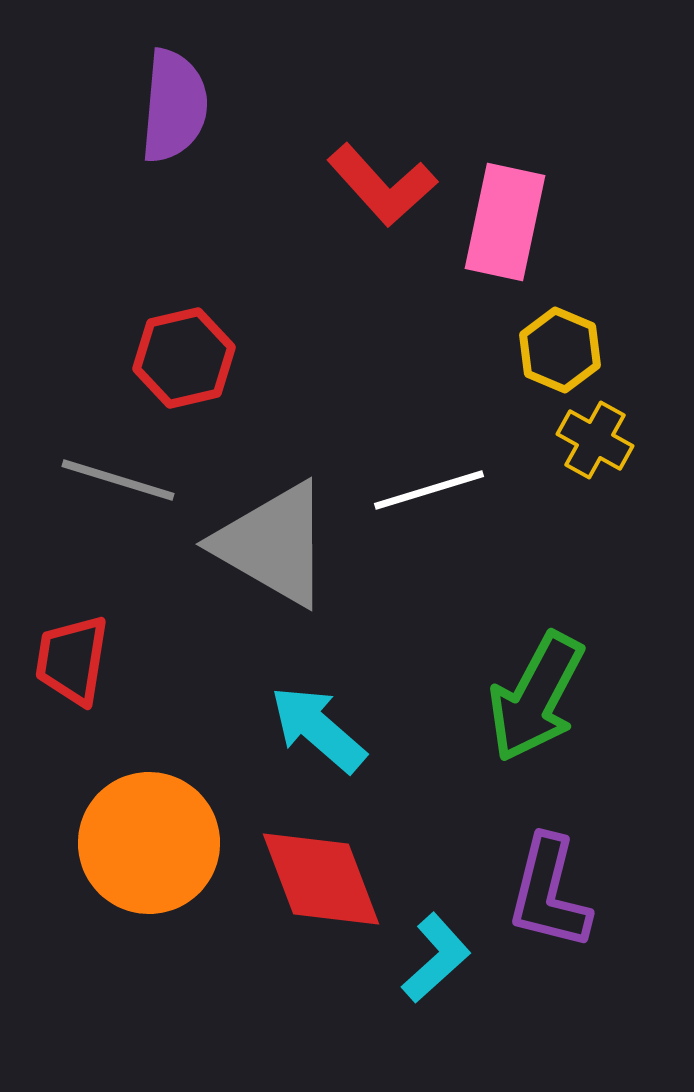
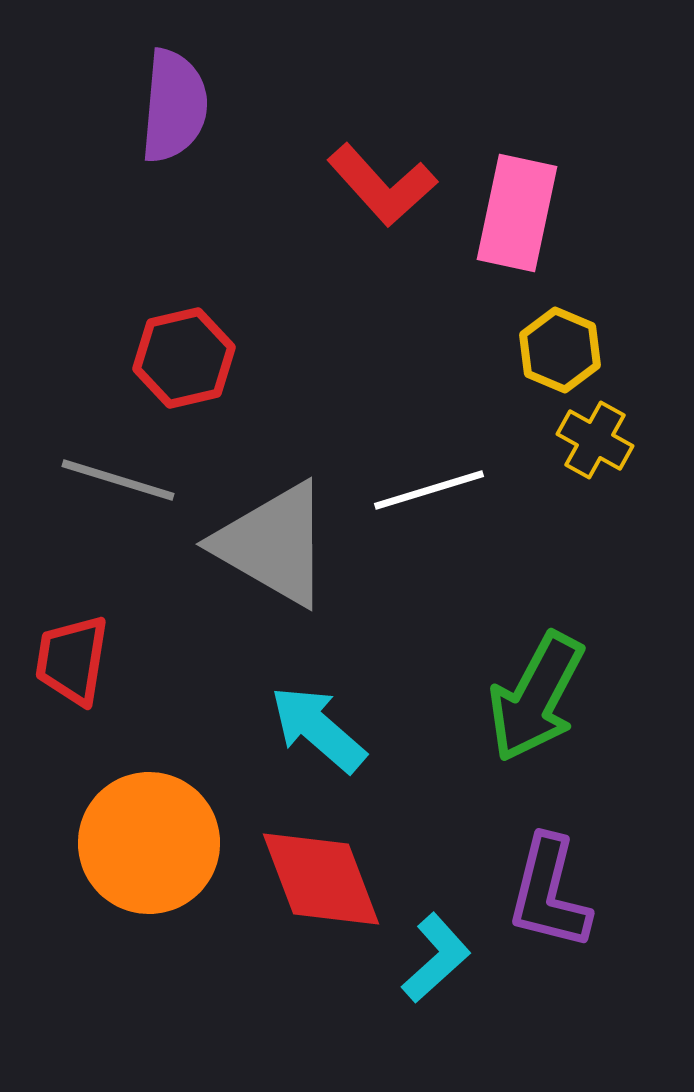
pink rectangle: moved 12 px right, 9 px up
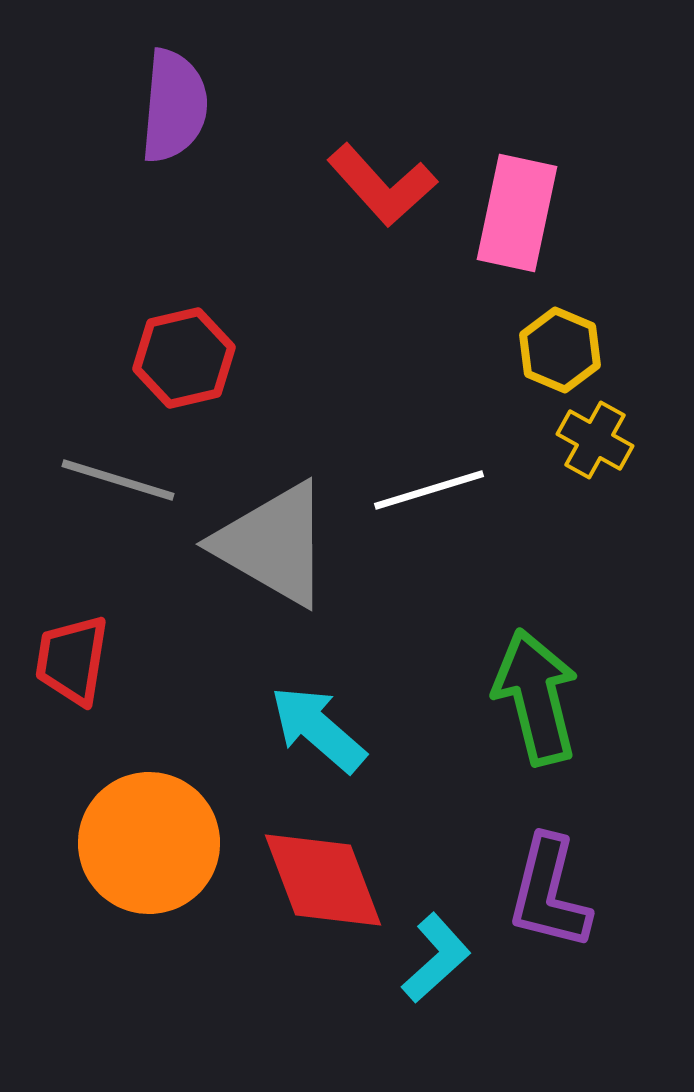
green arrow: rotated 138 degrees clockwise
red diamond: moved 2 px right, 1 px down
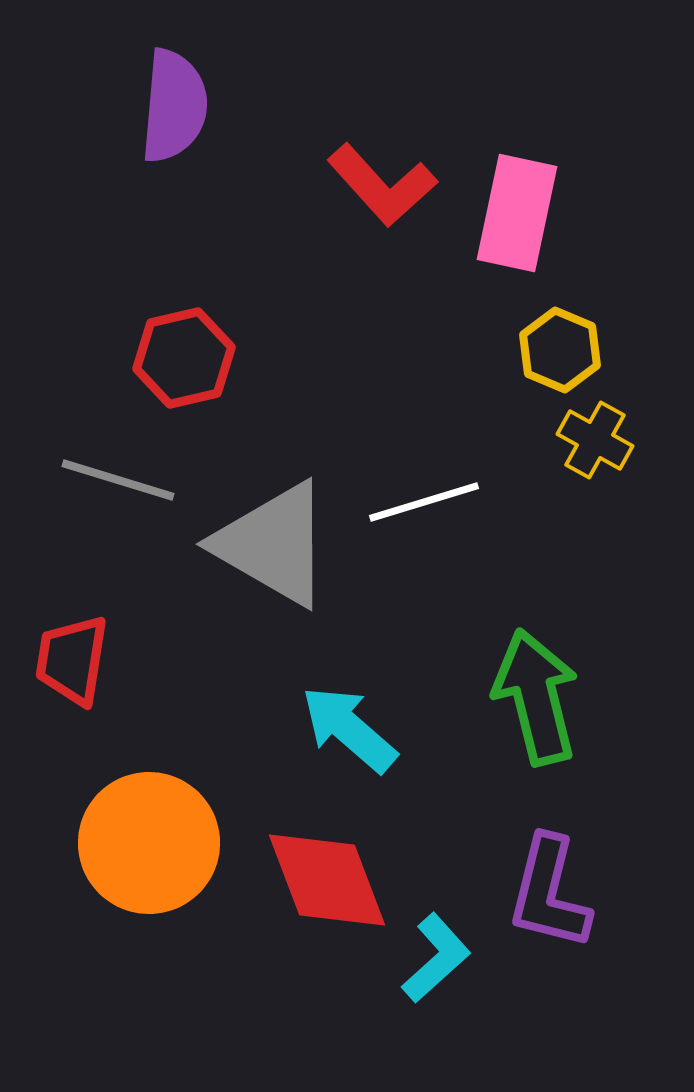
white line: moved 5 px left, 12 px down
cyan arrow: moved 31 px right
red diamond: moved 4 px right
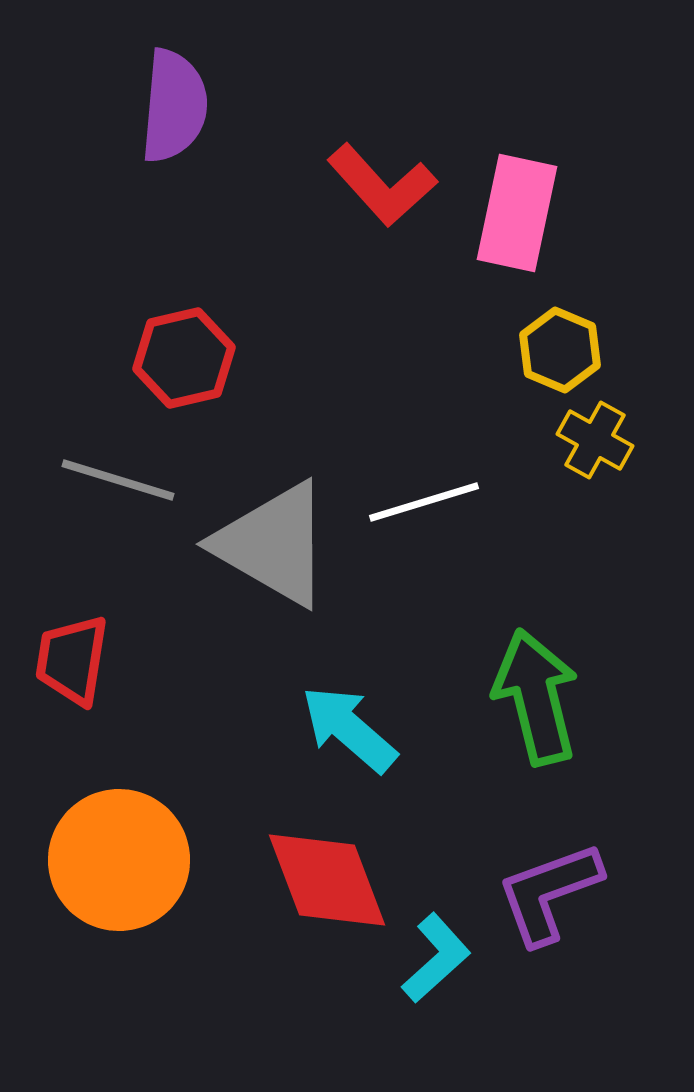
orange circle: moved 30 px left, 17 px down
purple L-shape: rotated 56 degrees clockwise
